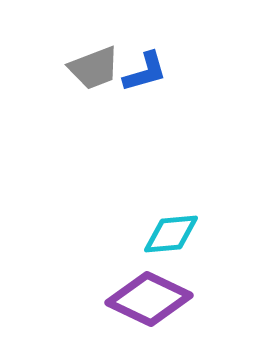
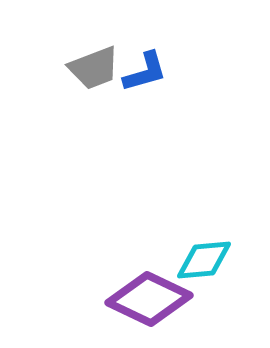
cyan diamond: moved 33 px right, 26 px down
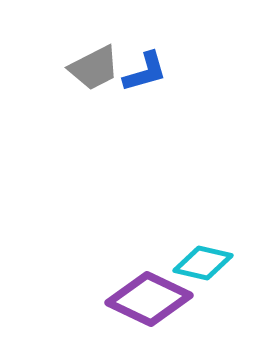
gray trapezoid: rotated 6 degrees counterclockwise
cyan diamond: moved 1 px left, 3 px down; rotated 18 degrees clockwise
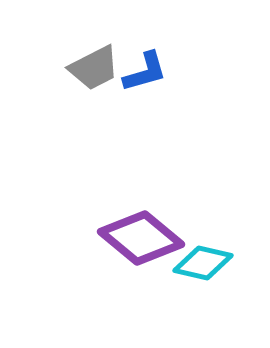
purple diamond: moved 8 px left, 61 px up; rotated 14 degrees clockwise
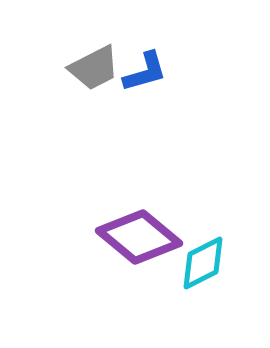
purple diamond: moved 2 px left, 1 px up
cyan diamond: rotated 40 degrees counterclockwise
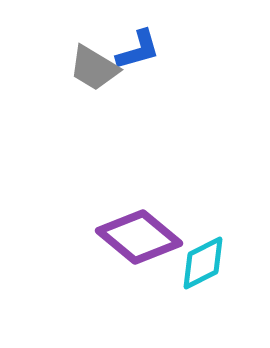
gray trapezoid: rotated 58 degrees clockwise
blue L-shape: moved 7 px left, 22 px up
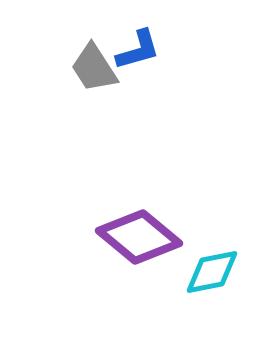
gray trapezoid: rotated 26 degrees clockwise
cyan diamond: moved 9 px right, 9 px down; rotated 16 degrees clockwise
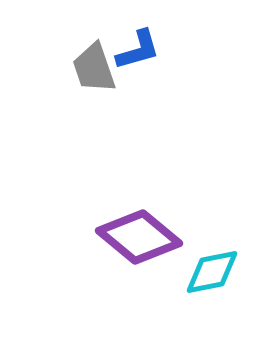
gray trapezoid: rotated 14 degrees clockwise
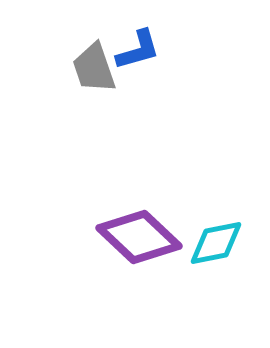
purple diamond: rotated 4 degrees clockwise
cyan diamond: moved 4 px right, 29 px up
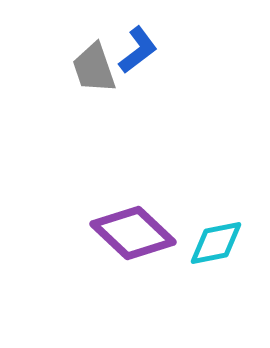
blue L-shape: rotated 21 degrees counterclockwise
purple diamond: moved 6 px left, 4 px up
